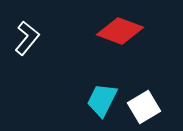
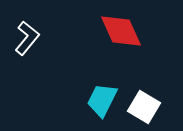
red diamond: moved 1 px right; rotated 45 degrees clockwise
white square: rotated 28 degrees counterclockwise
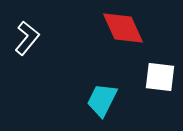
red diamond: moved 2 px right, 3 px up
white square: moved 16 px right, 30 px up; rotated 24 degrees counterclockwise
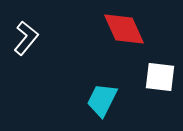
red diamond: moved 1 px right, 1 px down
white L-shape: moved 1 px left
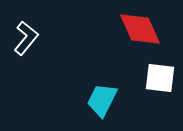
red diamond: moved 16 px right
white square: moved 1 px down
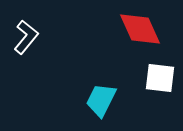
white L-shape: moved 1 px up
cyan trapezoid: moved 1 px left
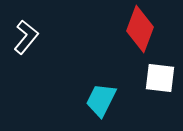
red diamond: rotated 45 degrees clockwise
